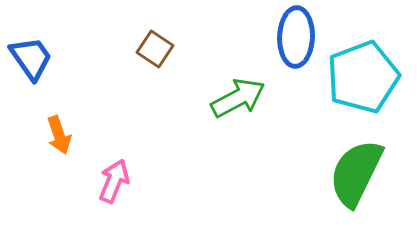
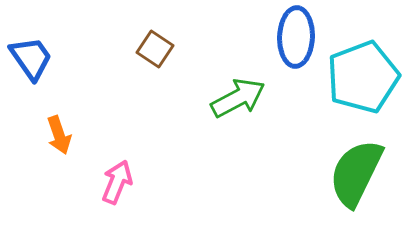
pink arrow: moved 3 px right, 1 px down
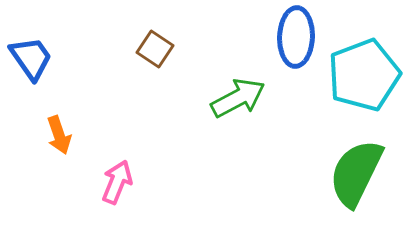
cyan pentagon: moved 1 px right, 2 px up
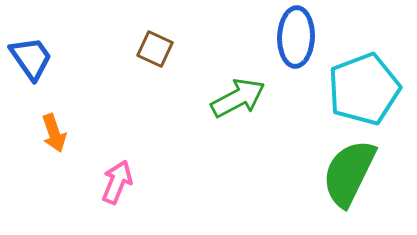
brown square: rotated 9 degrees counterclockwise
cyan pentagon: moved 14 px down
orange arrow: moved 5 px left, 2 px up
green semicircle: moved 7 px left
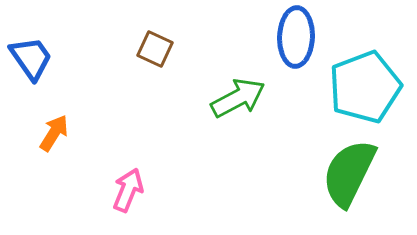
cyan pentagon: moved 1 px right, 2 px up
orange arrow: rotated 129 degrees counterclockwise
pink arrow: moved 11 px right, 8 px down
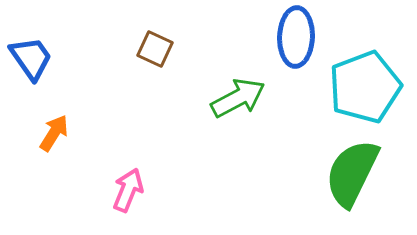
green semicircle: moved 3 px right
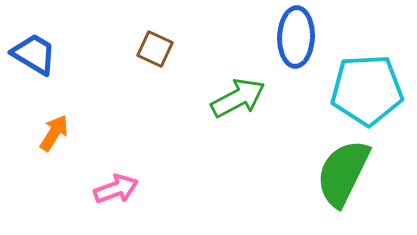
blue trapezoid: moved 3 px right, 4 px up; rotated 24 degrees counterclockwise
cyan pentagon: moved 2 px right, 3 px down; rotated 18 degrees clockwise
green semicircle: moved 9 px left
pink arrow: moved 12 px left, 1 px up; rotated 48 degrees clockwise
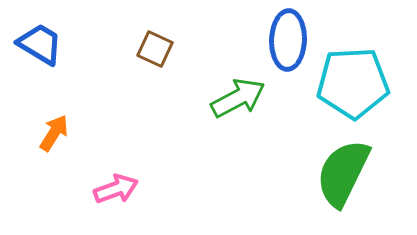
blue ellipse: moved 8 px left, 3 px down
blue trapezoid: moved 6 px right, 10 px up
cyan pentagon: moved 14 px left, 7 px up
